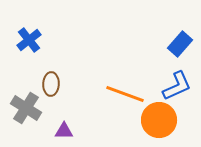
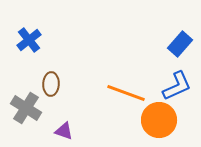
orange line: moved 1 px right, 1 px up
purple triangle: rotated 18 degrees clockwise
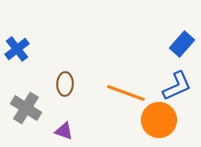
blue cross: moved 12 px left, 9 px down
blue rectangle: moved 2 px right
brown ellipse: moved 14 px right
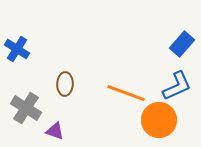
blue cross: rotated 20 degrees counterclockwise
purple triangle: moved 9 px left
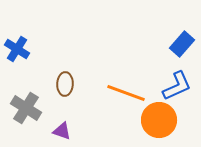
purple triangle: moved 7 px right
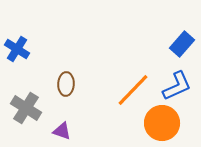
brown ellipse: moved 1 px right
orange line: moved 7 px right, 3 px up; rotated 66 degrees counterclockwise
orange circle: moved 3 px right, 3 px down
